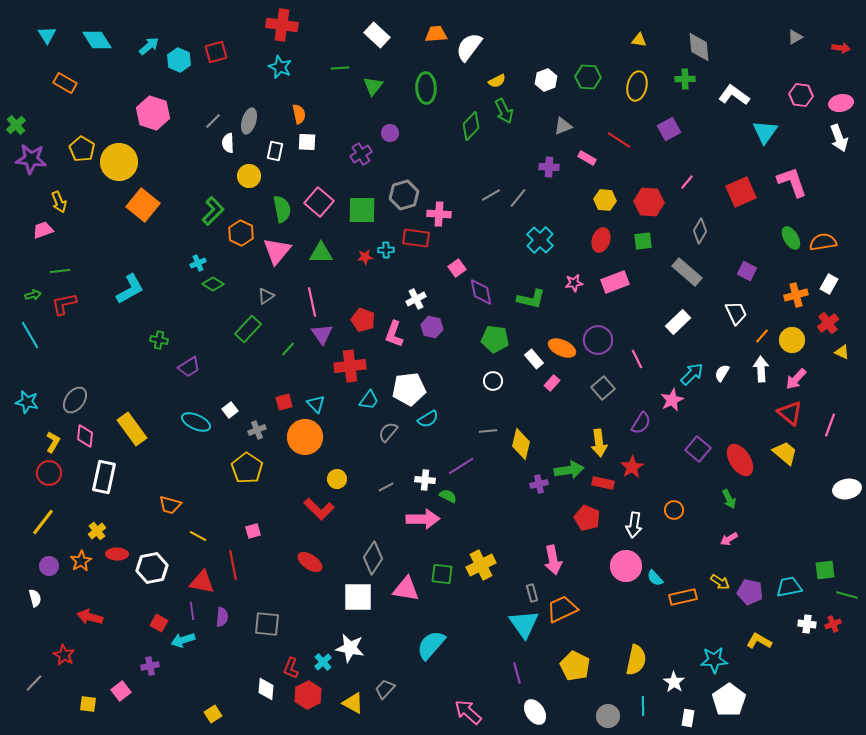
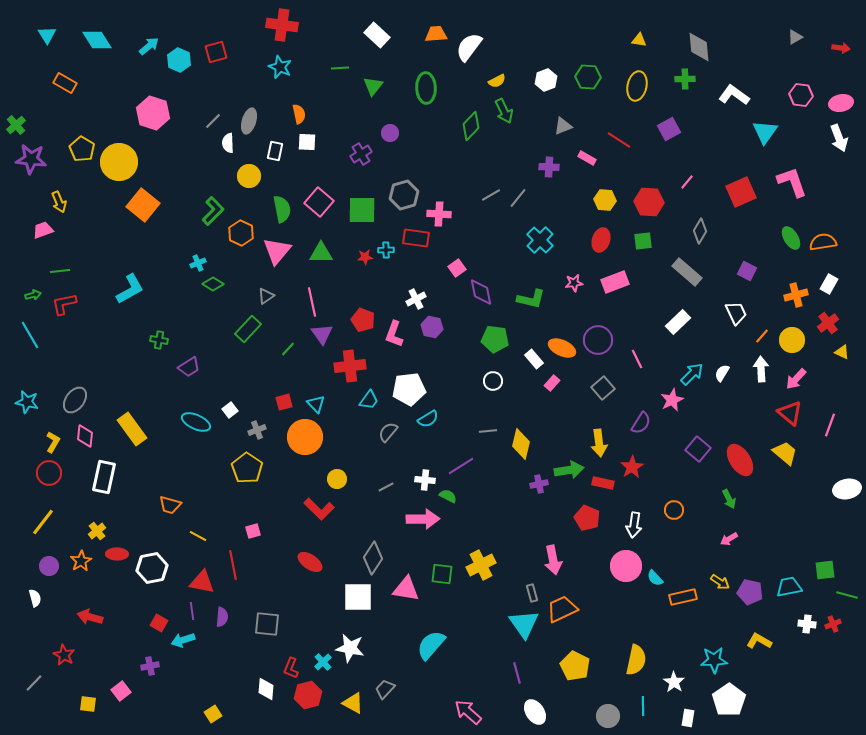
red hexagon at (308, 695): rotated 12 degrees clockwise
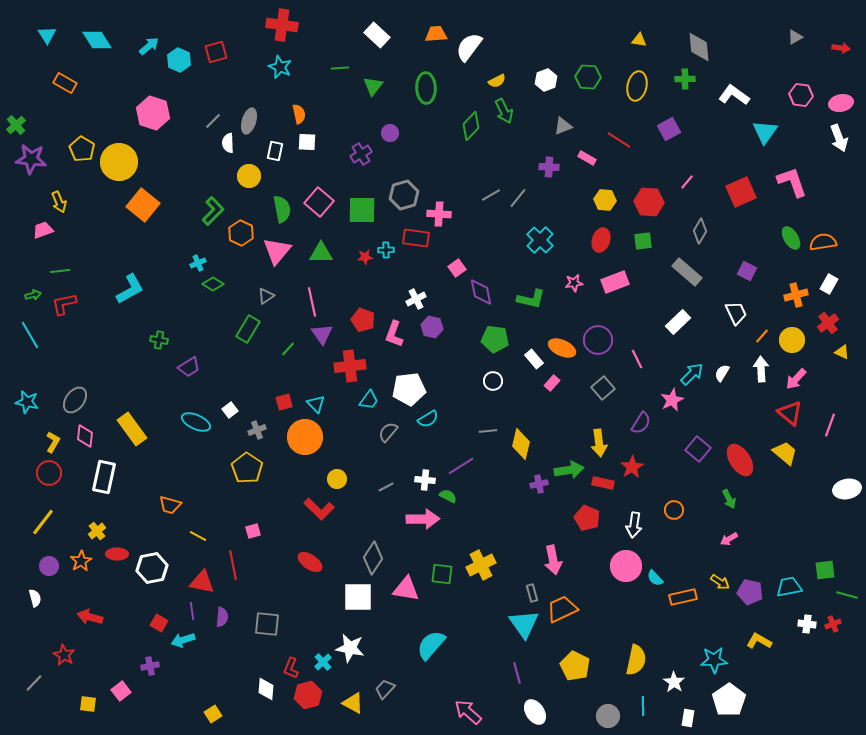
green rectangle at (248, 329): rotated 12 degrees counterclockwise
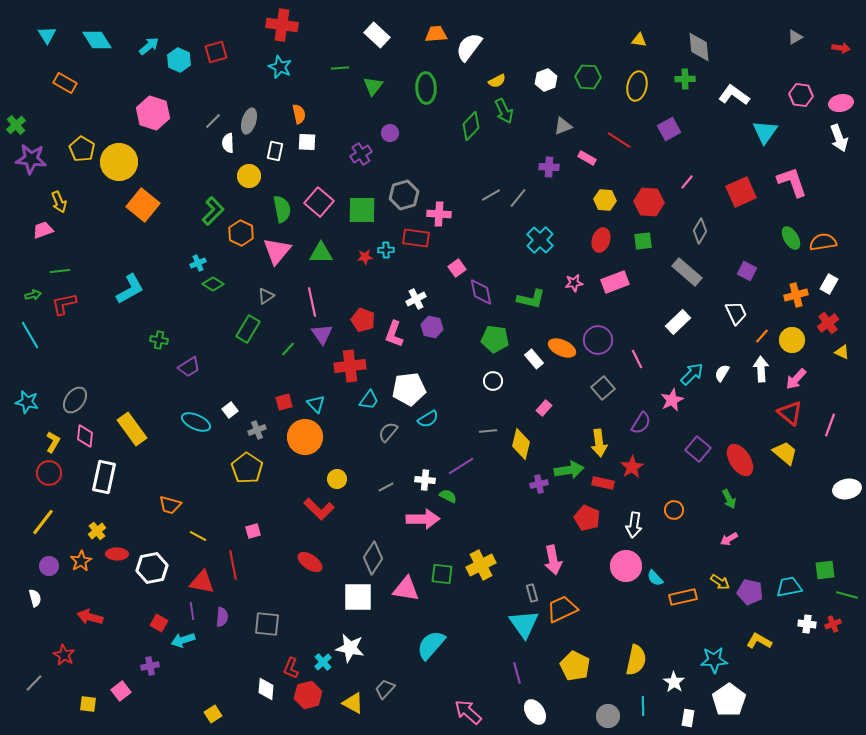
pink rectangle at (552, 383): moved 8 px left, 25 px down
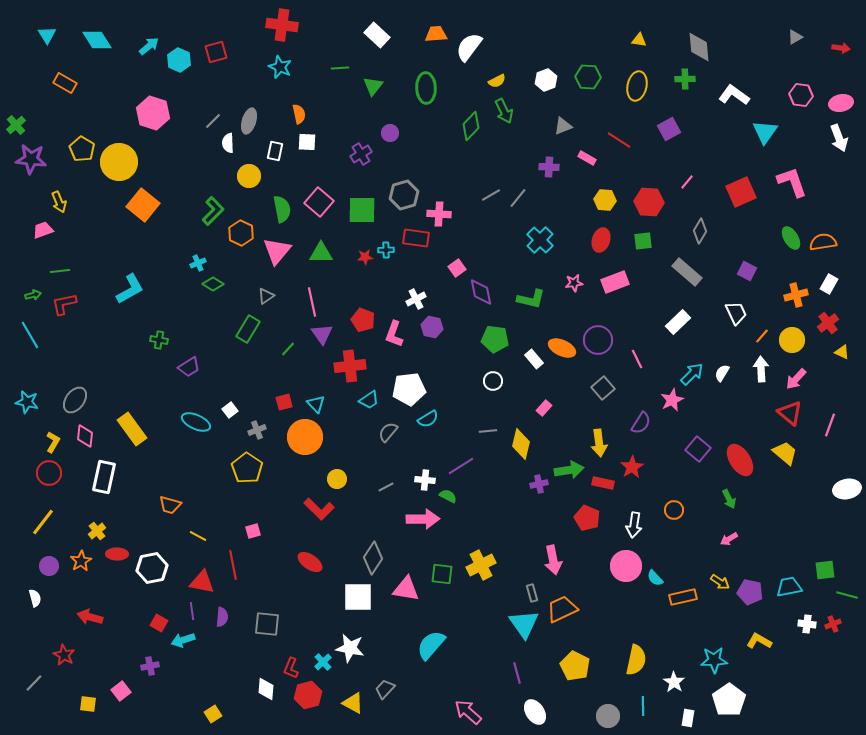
cyan trapezoid at (369, 400): rotated 20 degrees clockwise
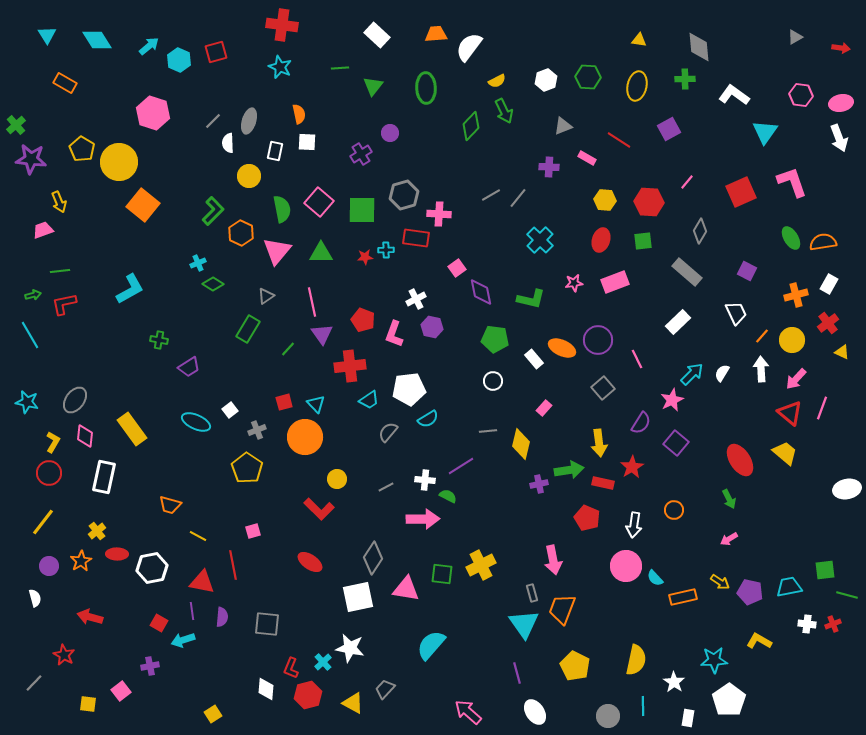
pink line at (830, 425): moved 8 px left, 17 px up
purple square at (698, 449): moved 22 px left, 6 px up
white square at (358, 597): rotated 12 degrees counterclockwise
orange trapezoid at (562, 609): rotated 44 degrees counterclockwise
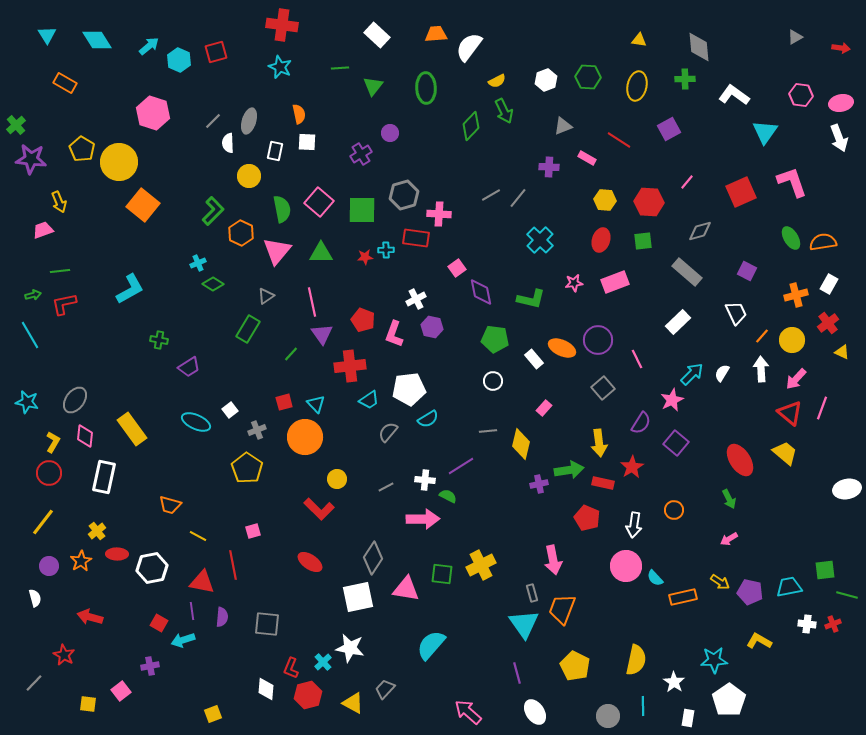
gray diamond at (700, 231): rotated 45 degrees clockwise
green line at (288, 349): moved 3 px right, 5 px down
yellow square at (213, 714): rotated 12 degrees clockwise
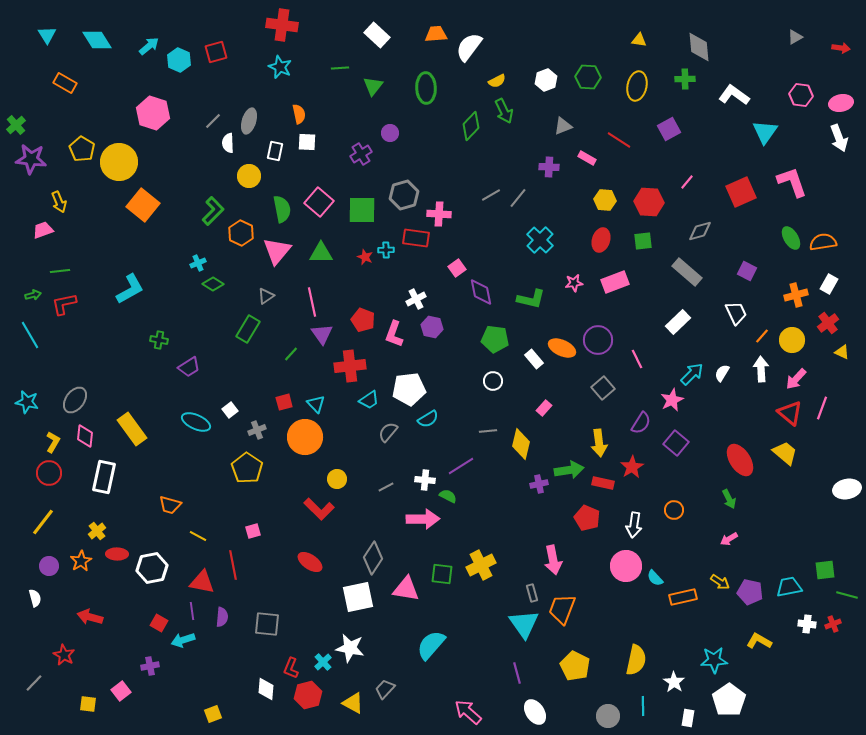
red star at (365, 257): rotated 28 degrees clockwise
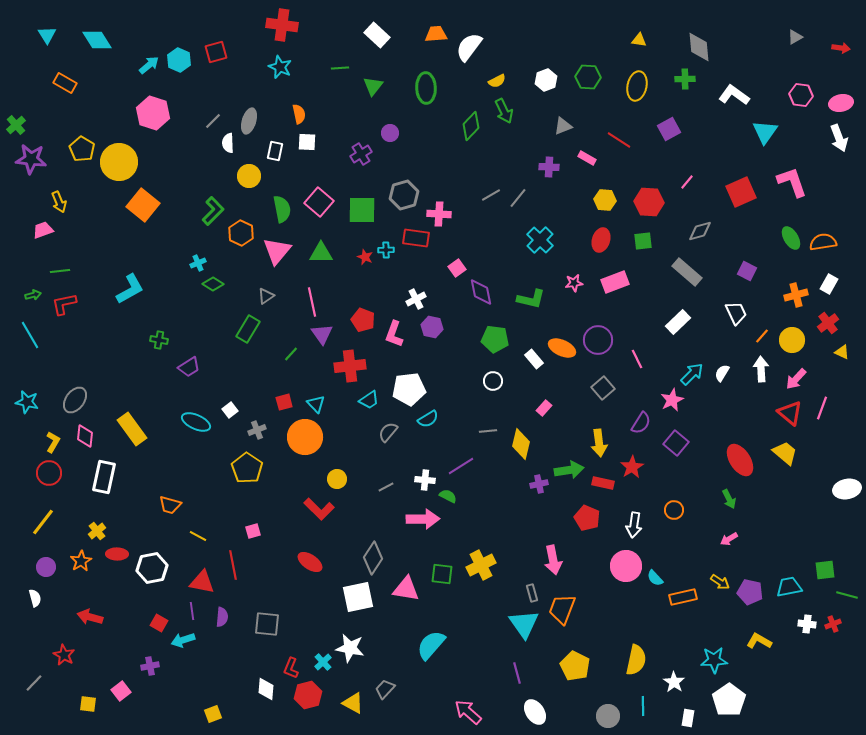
cyan arrow at (149, 46): moved 19 px down
purple circle at (49, 566): moved 3 px left, 1 px down
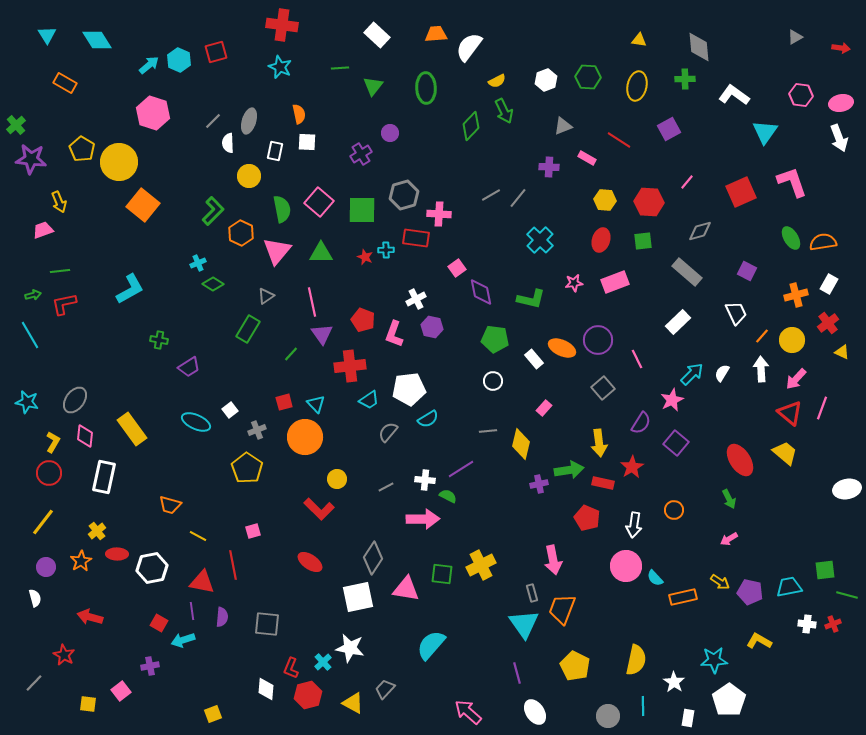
purple line at (461, 466): moved 3 px down
